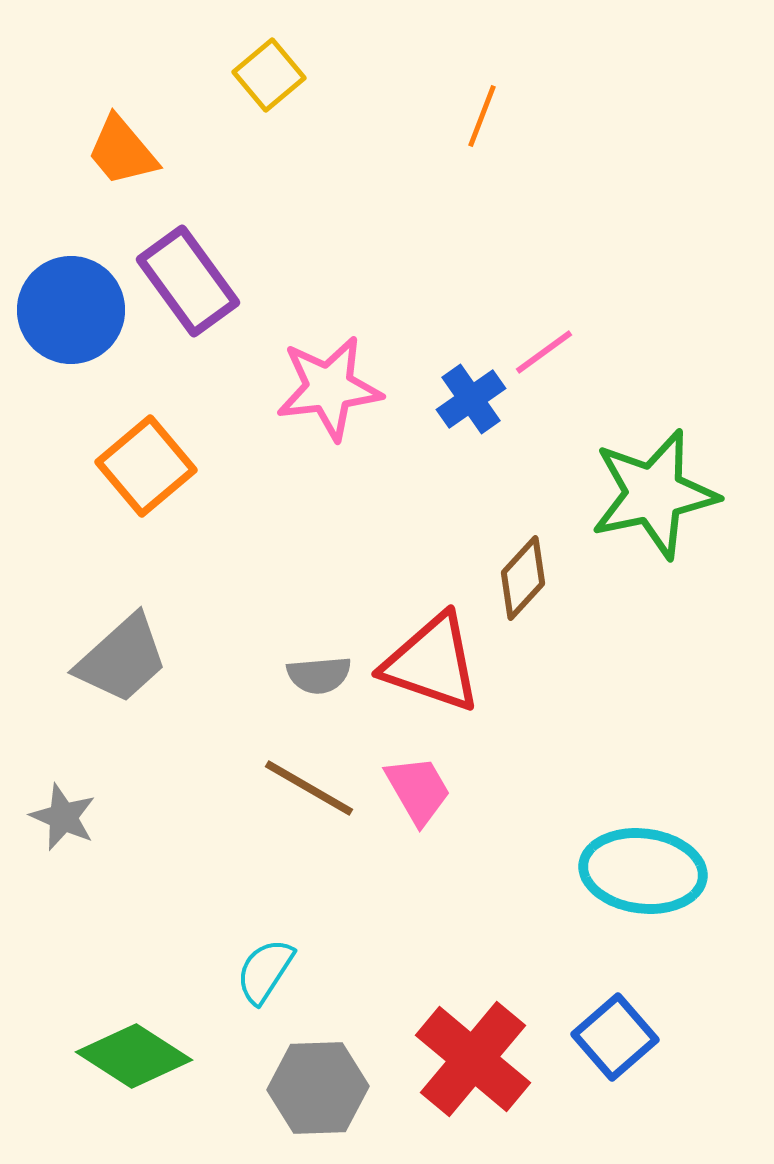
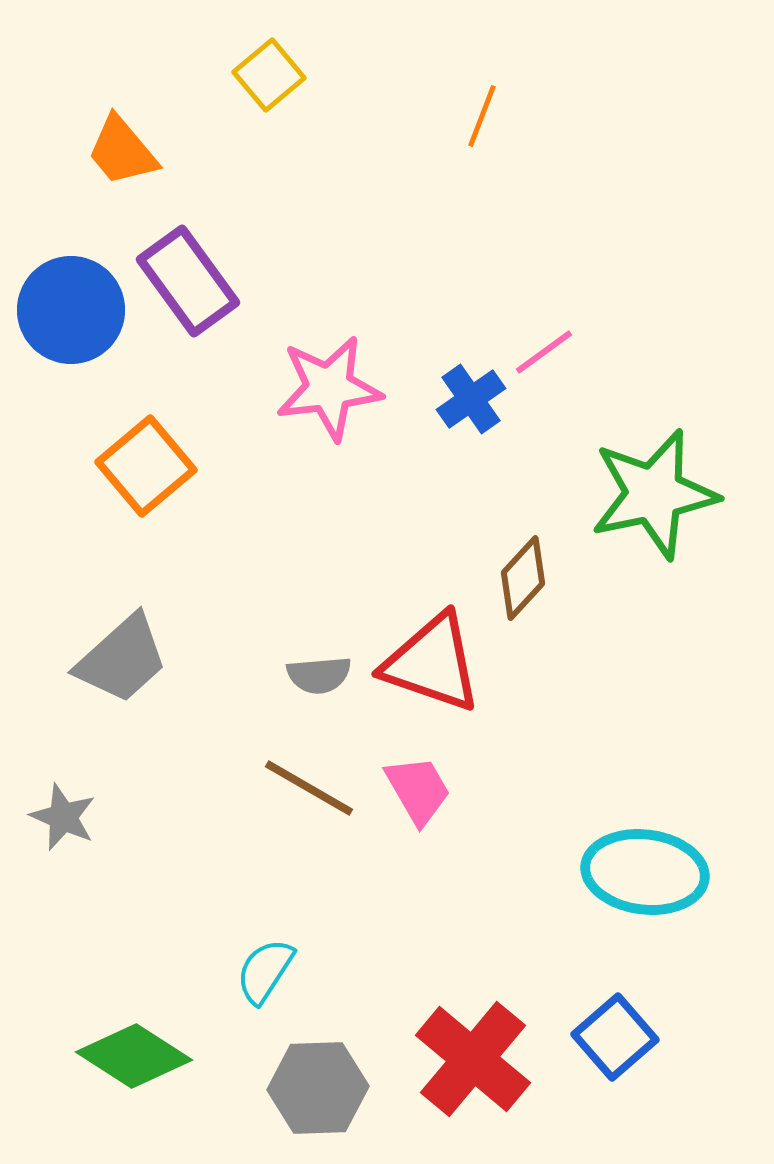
cyan ellipse: moved 2 px right, 1 px down
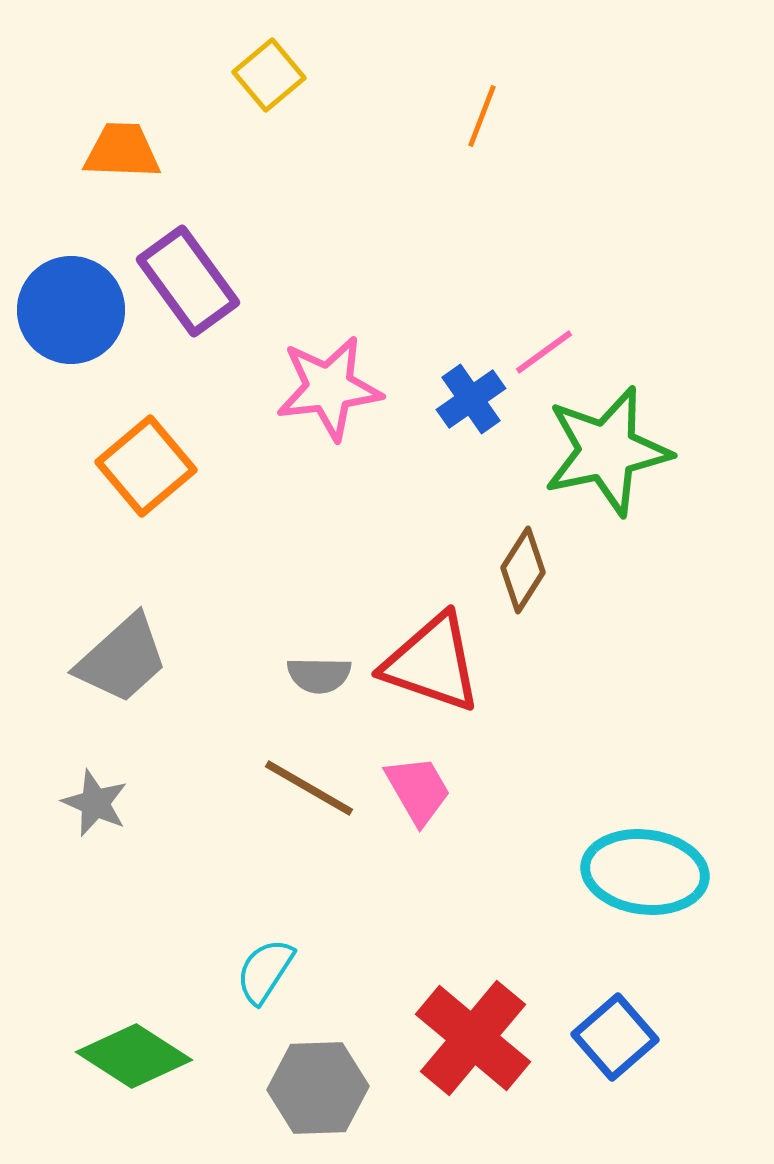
orange trapezoid: rotated 132 degrees clockwise
green star: moved 47 px left, 43 px up
brown diamond: moved 8 px up; rotated 10 degrees counterclockwise
gray semicircle: rotated 6 degrees clockwise
gray star: moved 32 px right, 14 px up
red cross: moved 21 px up
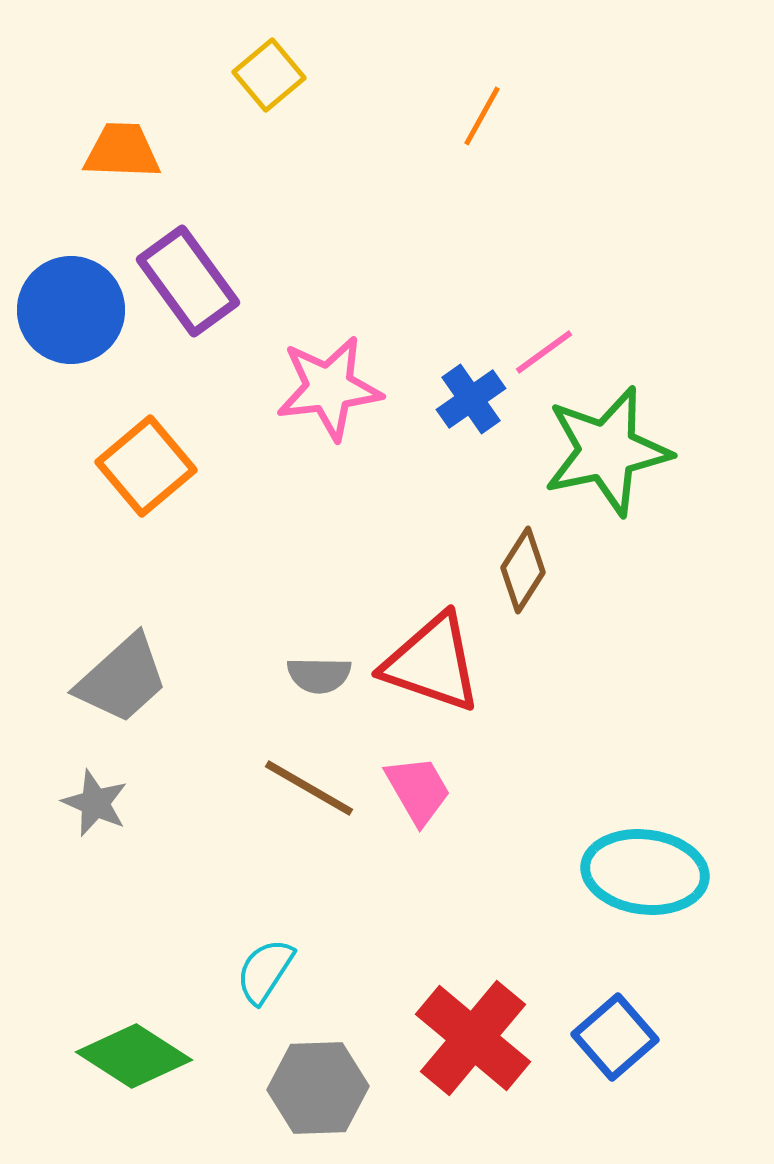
orange line: rotated 8 degrees clockwise
gray trapezoid: moved 20 px down
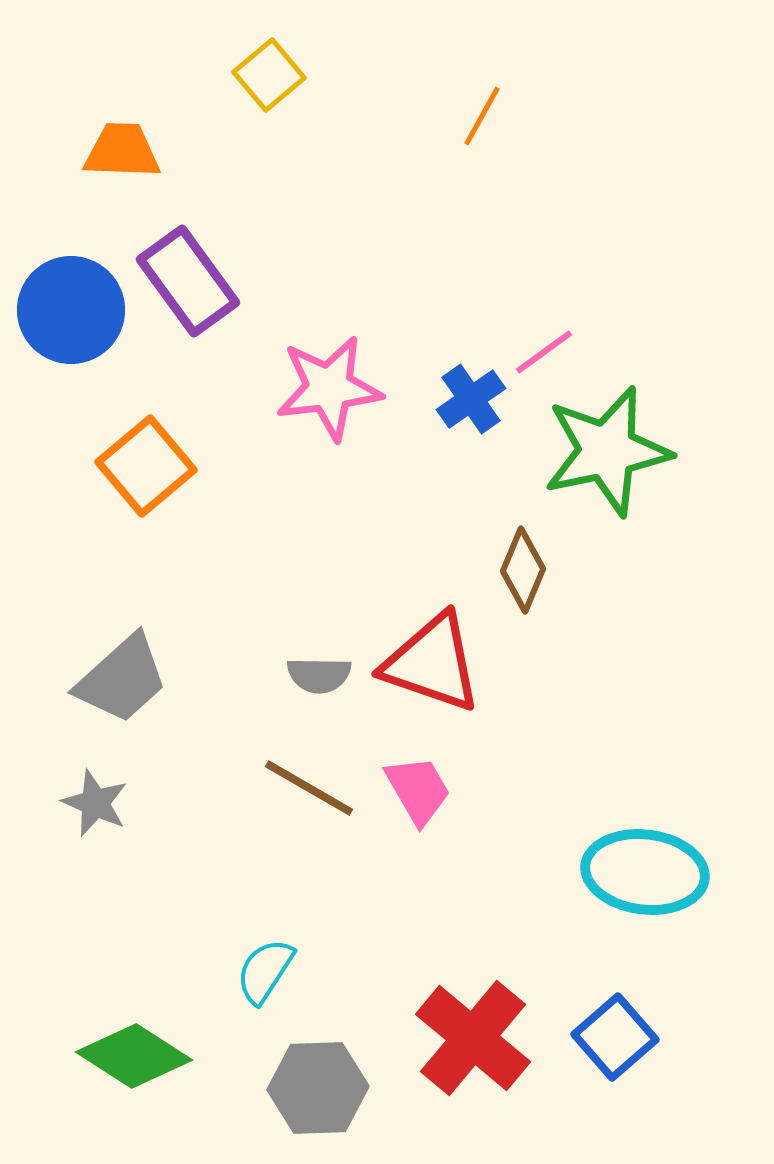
brown diamond: rotated 10 degrees counterclockwise
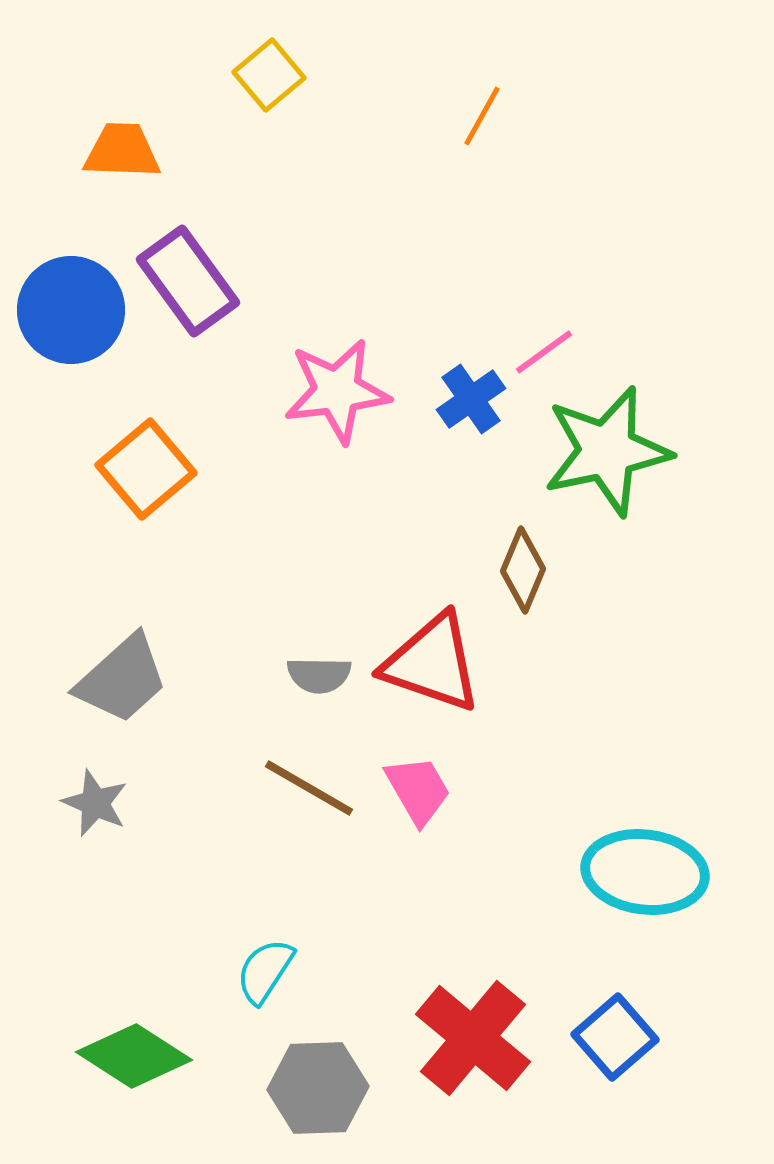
pink star: moved 8 px right, 3 px down
orange square: moved 3 px down
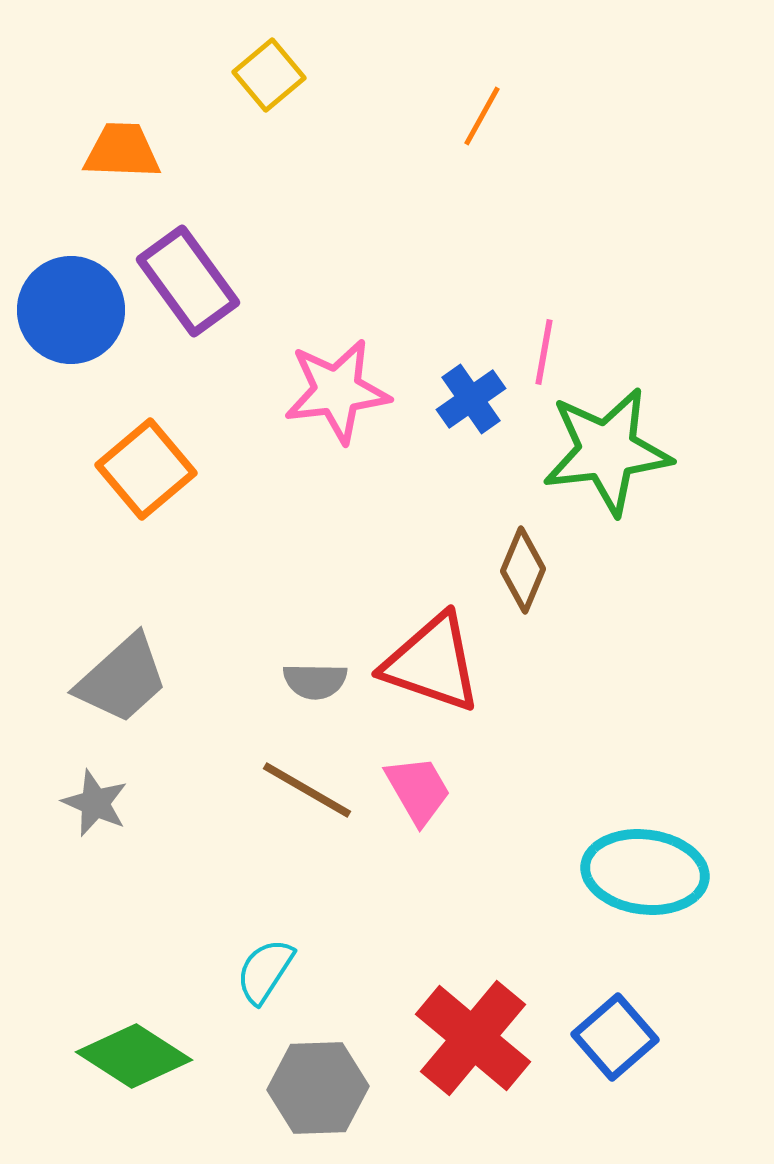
pink line: rotated 44 degrees counterclockwise
green star: rotated 5 degrees clockwise
gray semicircle: moved 4 px left, 6 px down
brown line: moved 2 px left, 2 px down
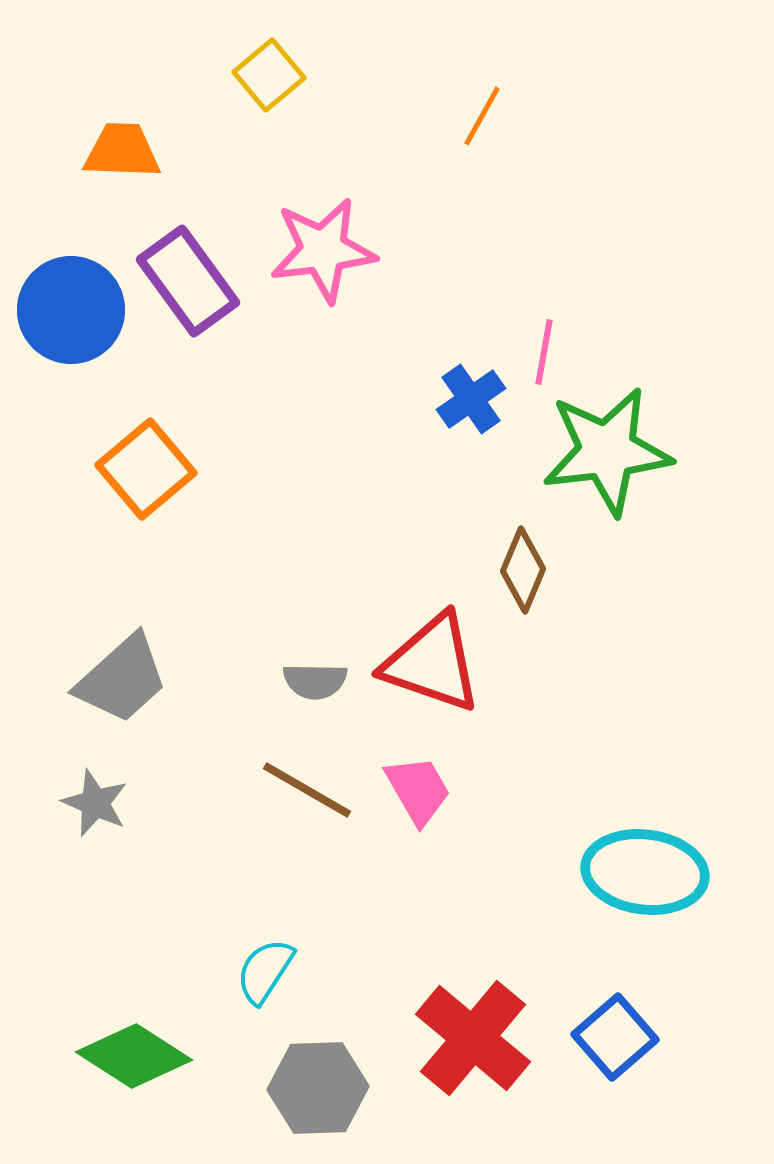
pink star: moved 14 px left, 141 px up
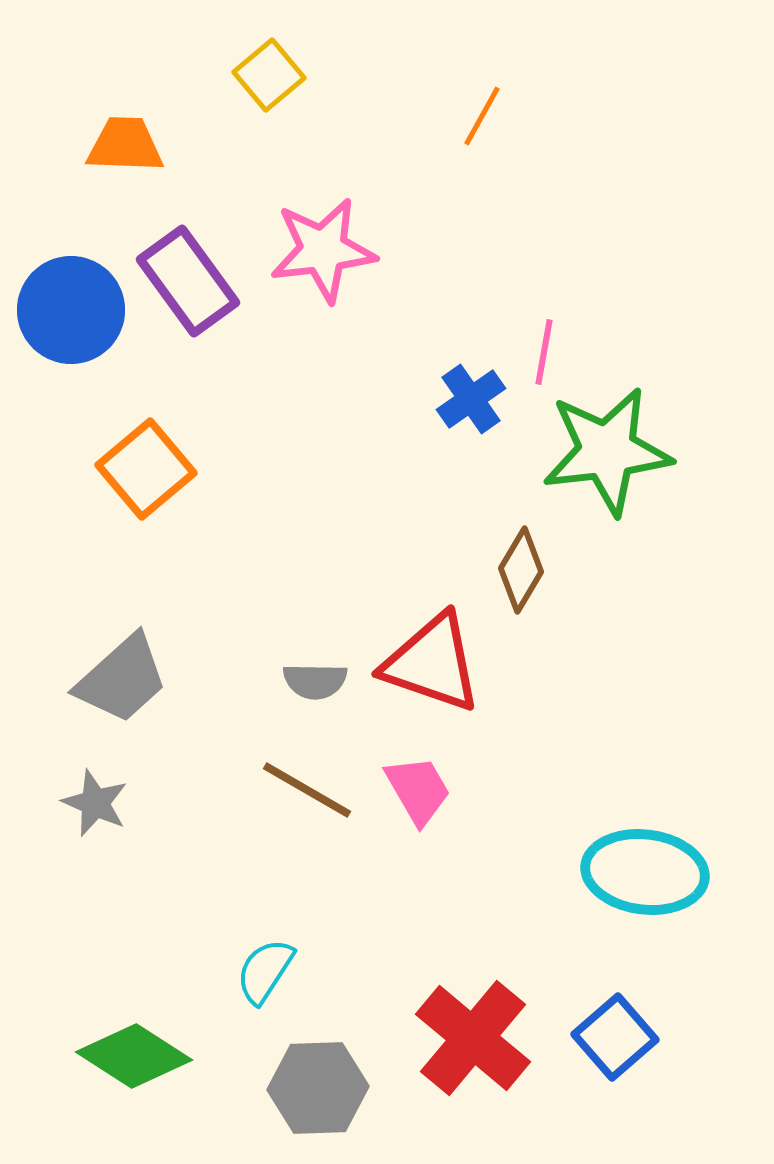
orange trapezoid: moved 3 px right, 6 px up
brown diamond: moved 2 px left; rotated 8 degrees clockwise
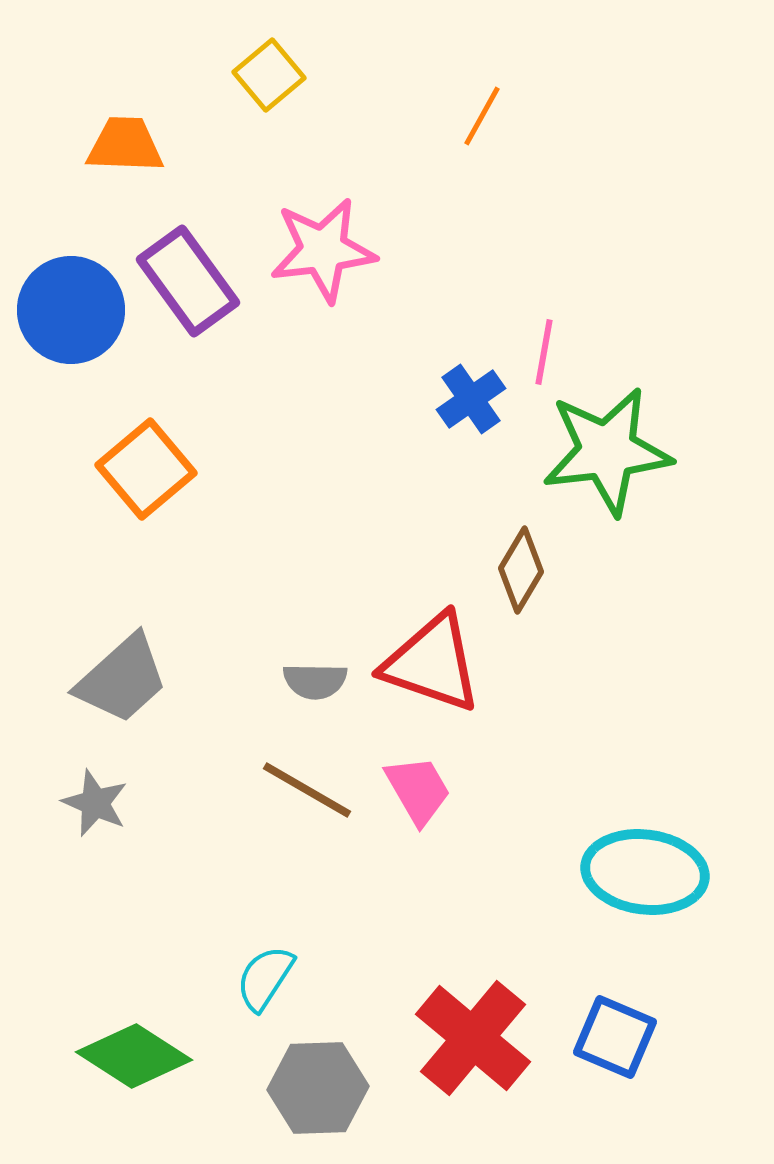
cyan semicircle: moved 7 px down
blue square: rotated 26 degrees counterclockwise
